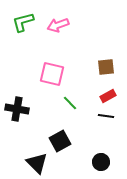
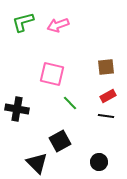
black circle: moved 2 px left
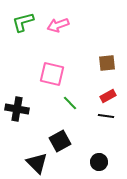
brown square: moved 1 px right, 4 px up
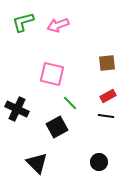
black cross: rotated 15 degrees clockwise
black square: moved 3 px left, 14 px up
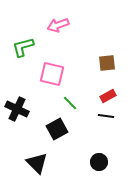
green L-shape: moved 25 px down
black square: moved 2 px down
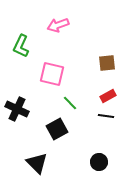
green L-shape: moved 2 px left, 1 px up; rotated 50 degrees counterclockwise
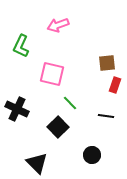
red rectangle: moved 7 px right, 11 px up; rotated 42 degrees counterclockwise
black square: moved 1 px right, 2 px up; rotated 15 degrees counterclockwise
black circle: moved 7 px left, 7 px up
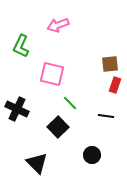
brown square: moved 3 px right, 1 px down
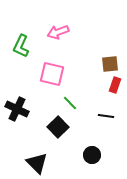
pink arrow: moved 7 px down
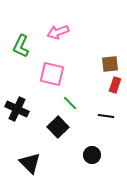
black triangle: moved 7 px left
